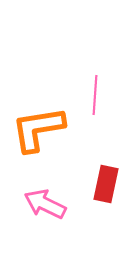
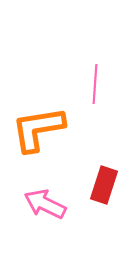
pink line: moved 11 px up
red rectangle: moved 2 px left, 1 px down; rotated 6 degrees clockwise
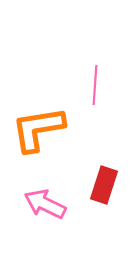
pink line: moved 1 px down
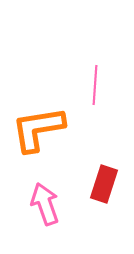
red rectangle: moved 1 px up
pink arrow: rotated 45 degrees clockwise
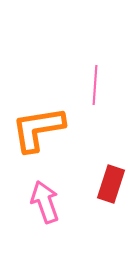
red rectangle: moved 7 px right
pink arrow: moved 2 px up
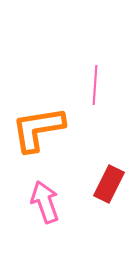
red rectangle: moved 2 px left; rotated 9 degrees clockwise
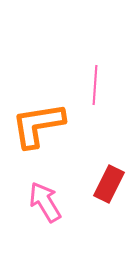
orange L-shape: moved 4 px up
pink arrow: rotated 12 degrees counterclockwise
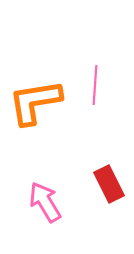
orange L-shape: moved 3 px left, 23 px up
red rectangle: rotated 54 degrees counterclockwise
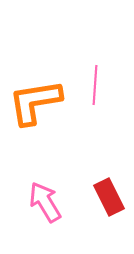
red rectangle: moved 13 px down
